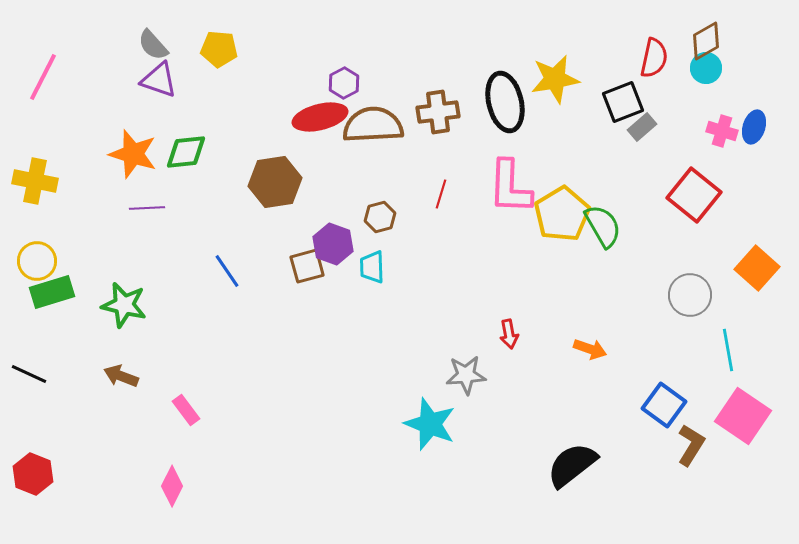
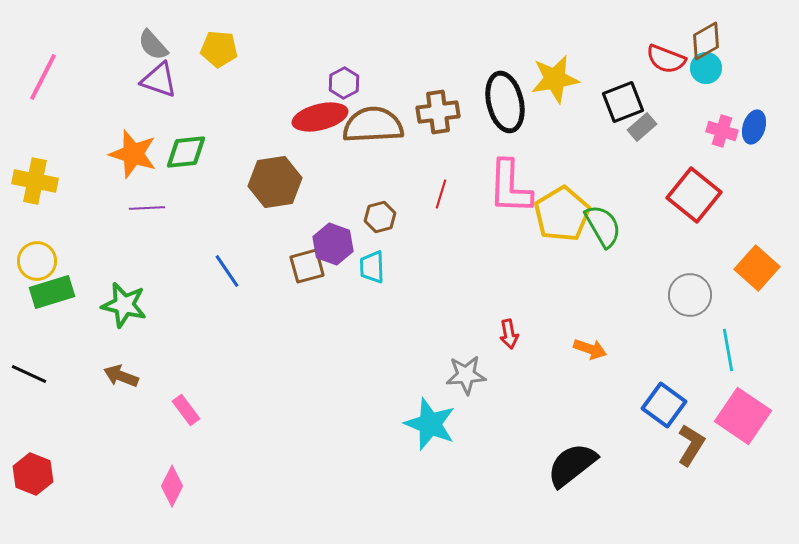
red semicircle at (654, 58): moved 12 px right, 1 px down; rotated 99 degrees clockwise
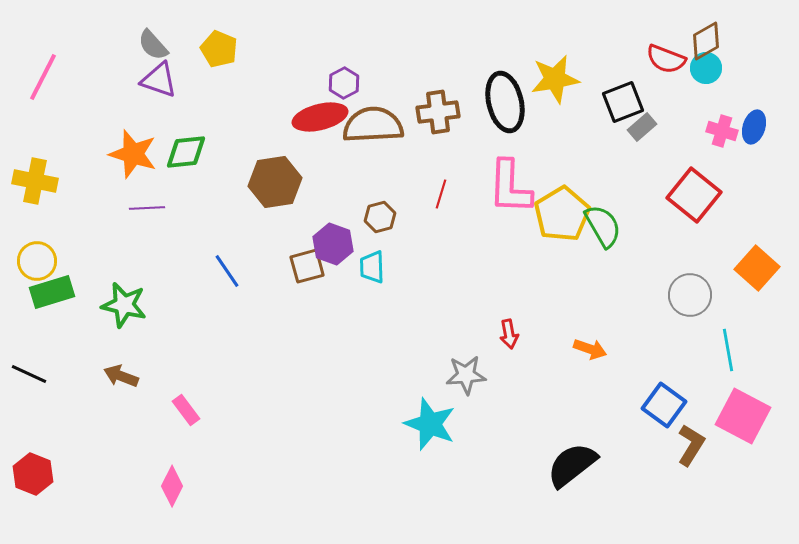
yellow pentagon at (219, 49): rotated 18 degrees clockwise
pink square at (743, 416): rotated 6 degrees counterclockwise
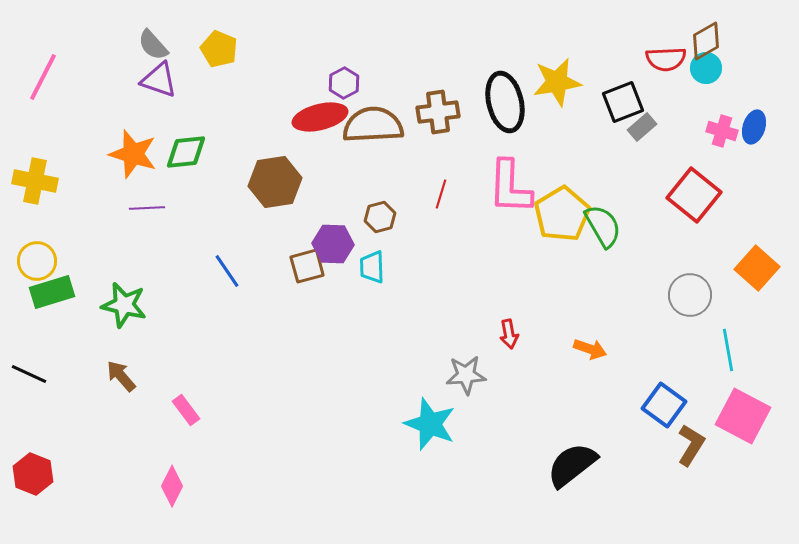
red semicircle at (666, 59): rotated 24 degrees counterclockwise
yellow star at (555, 79): moved 2 px right, 3 px down
purple hexagon at (333, 244): rotated 18 degrees counterclockwise
brown arrow at (121, 376): rotated 28 degrees clockwise
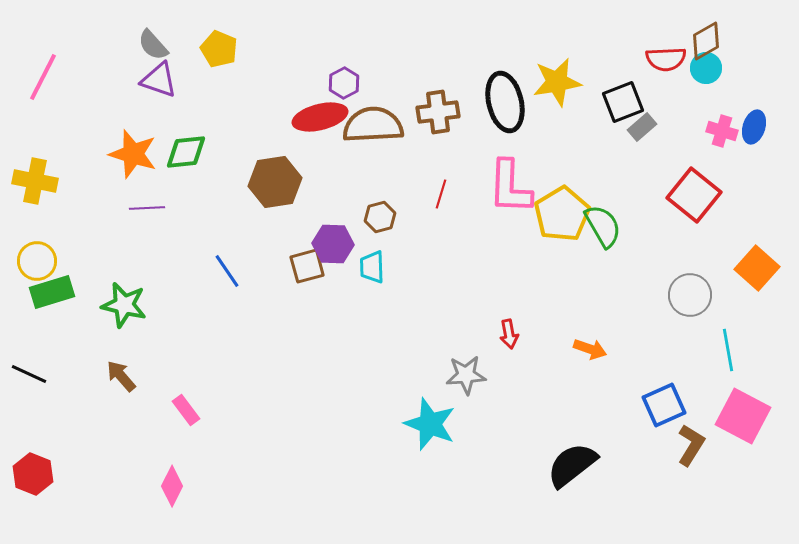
blue square at (664, 405): rotated 30 degrees clockwise
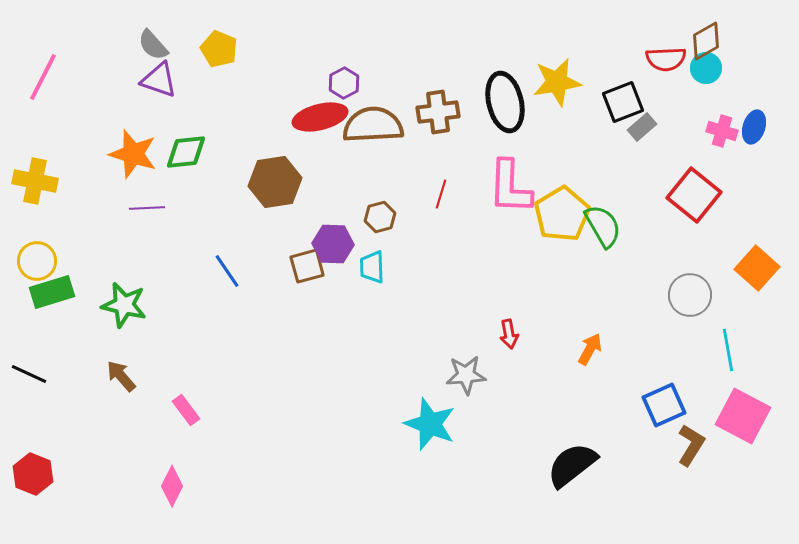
orange arrow at (590, 349): rotated 80 degrees counterclockwise
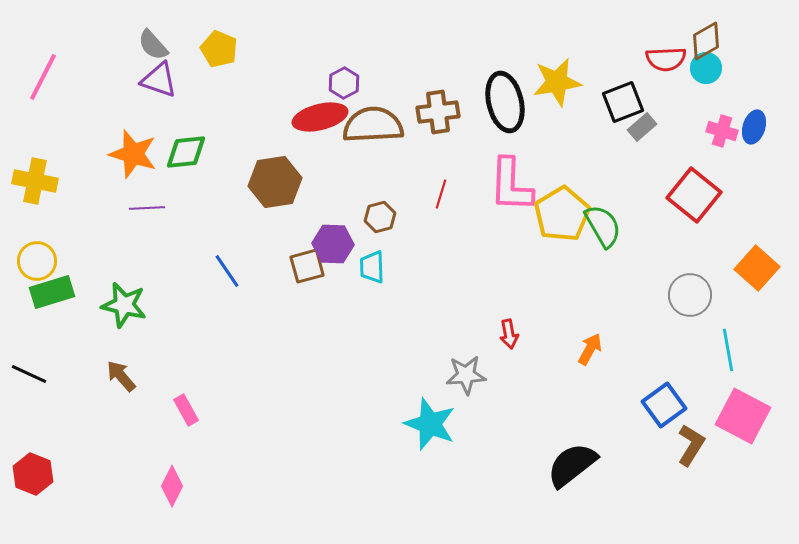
pink L-shape at (510, 187): moved 1 px right, 2 px up
blue square at (664, 405): rotated 12 degrees counterclockwise
pink rectangle at (186, 410): rotated 8 degrees clockwise
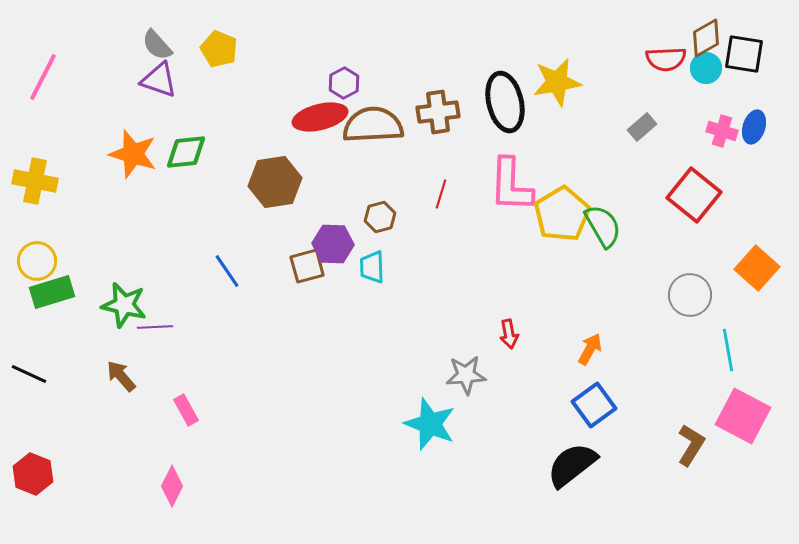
brown diamond at (706, 41): moved 3 px up
gray semicircle at (153, 45): moved 4 px right
black square at (623, 102): moved 121 px right, 48 px up; rotated 30 degrees clockwise
purple line at (147, 208): moved 8 px right, 119 px down
blue square at (664, 405): moved 70 px left
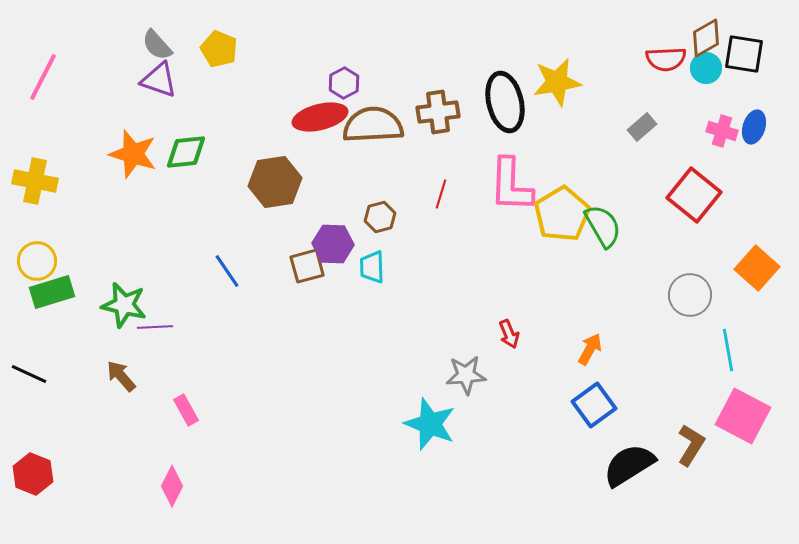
red arrow at (509, 334): rotated 12 degrees counterclockwise
black semicircle at (572, 465): moved 57 px right; rotated 6 degrees clockwise
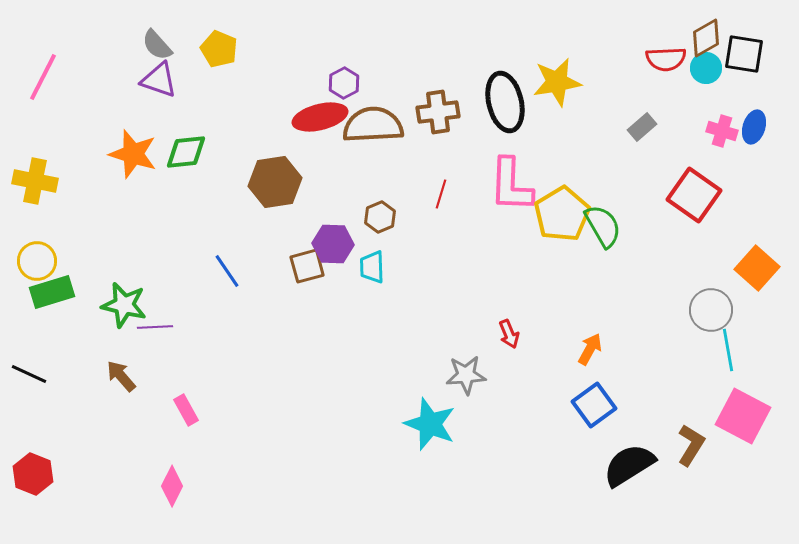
red square at (694, 195): rotated 4 degrees counterclockwise
brown hexagon at (380, 217): rotated 8 degrees counterclockwise
gray circle at (690, 295): moved 21 px right, 15 px down
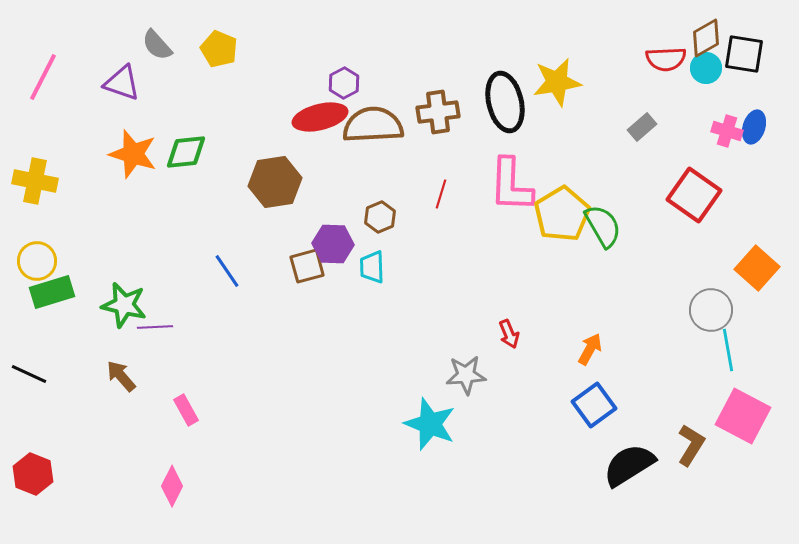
purple triangle at (159, 80): moved 37 px left, 3 px down
pink cross at (722, 131): moved 5 px right
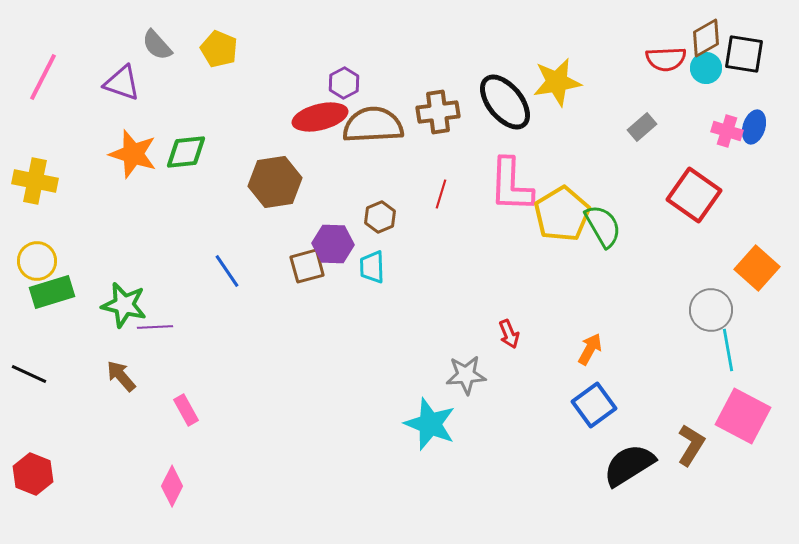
black ellipse at (505, 102): rotated 26 degrees counterclockwise
